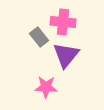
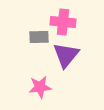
gray rectangle: rotated 54 degrees counterclockwise
pink star: moved 6 px left; rotated 10 degrees counterclockwise
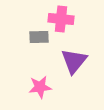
pink cross: moved 2 px left, 3 px up
purple triangle: moved 8 px right, 6 px down
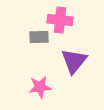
pink cross: moved 1 px left, 1 px down
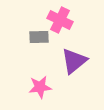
pink cross: rotated 20 degrees clockwise
purple triangle: rotated 12 degrees clockwise
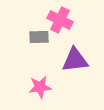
purple triangle: moved 1 px right, 1 px up; rotated 32 degrees clockwise
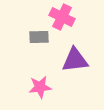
pink cross: moved 2 px right, 3 px up
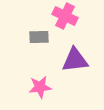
pink cross: moved 3 px right, 1 px up
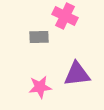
purple triangle: moved 2 px right, 14 px down
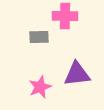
pink cross: rotated 25 degrees counterclockwise
pink star: rotated 15 degrees counterclockwise
